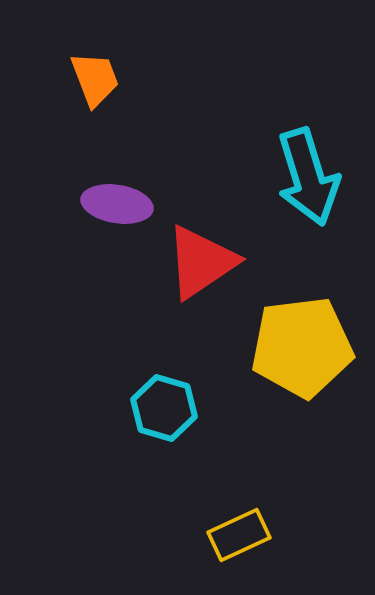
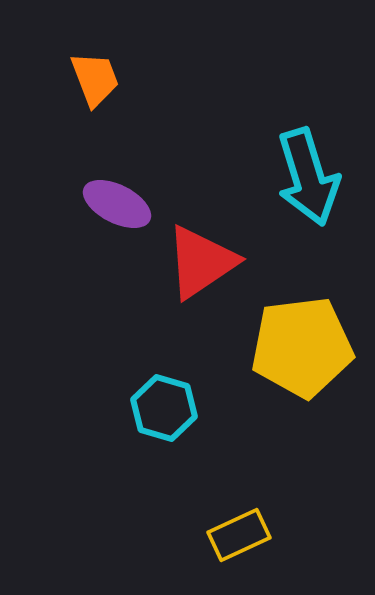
purple ellipse: rotated 18 degrees clockwise
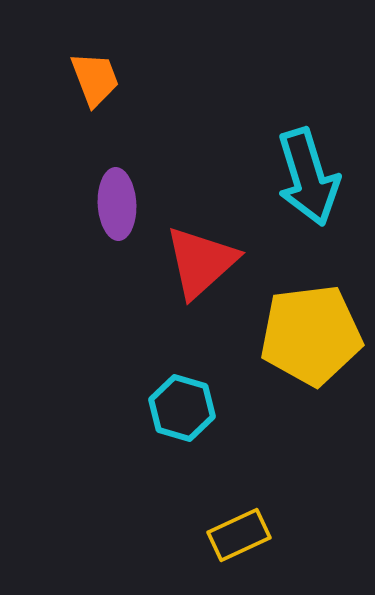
purple ellipse: rotated 60 degrees clockwise
red triangle: rotated 8 degrees counterclockwise
yellow pentagon: moved 9 px right, 12 px up
cyan hexagon: moved 18 px right
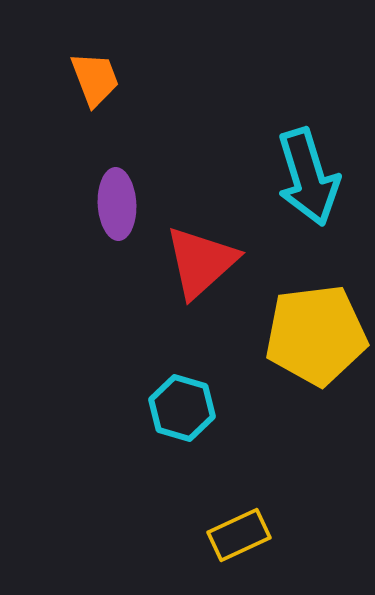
yellow pentagon: moved 5 px right
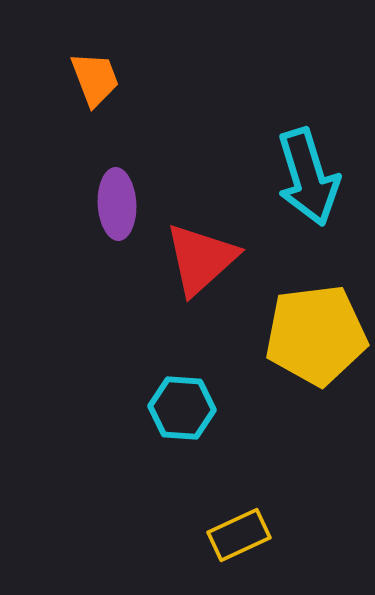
red triangle: moved 3 px up
cyan hexagon: rotated 12 degrees counterclockwise
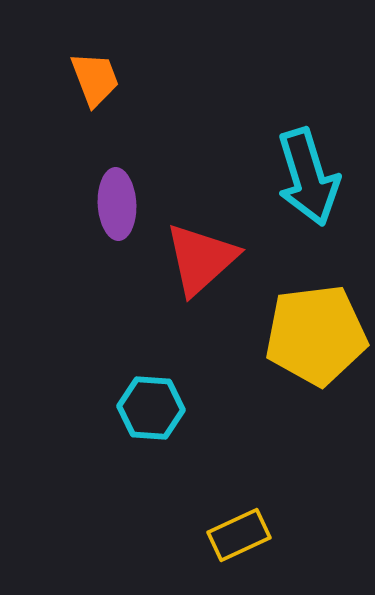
cyan hexagon: moved 31 px left
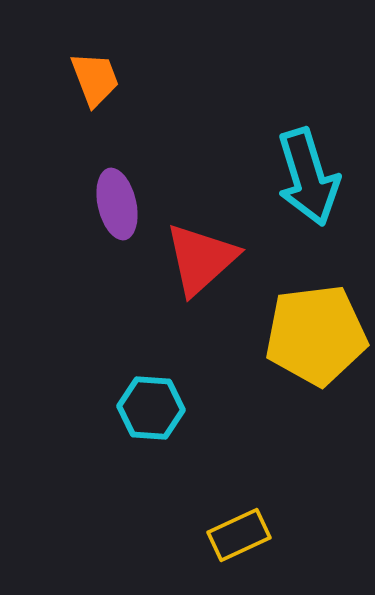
purple ellipse: rotated 10 degrees counterclockwise
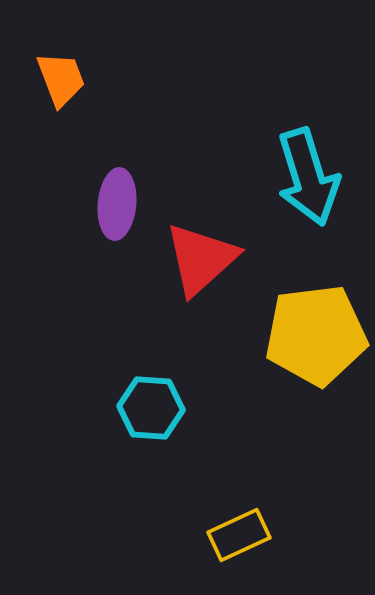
orange trapezoid: moved 34 px left
purple ellipse: rotated 18 degrees clockwise
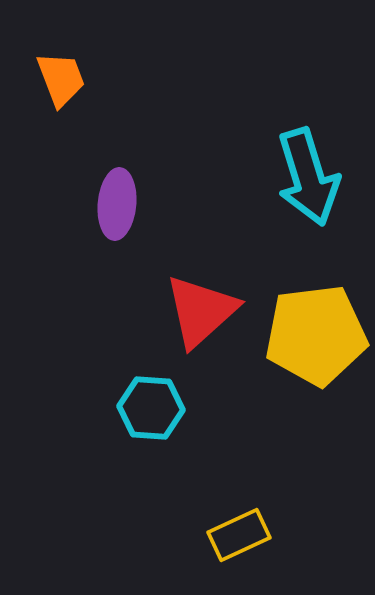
red triangle: moved 52 px down
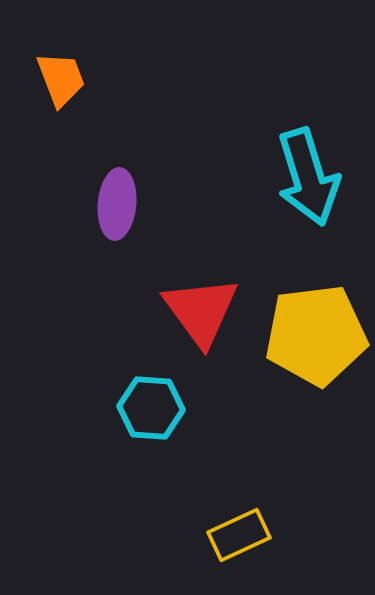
red triangle: rotated 24 degrees counterclockwise
